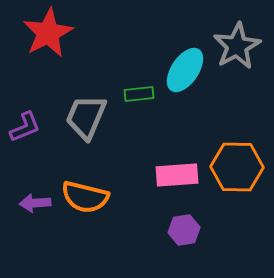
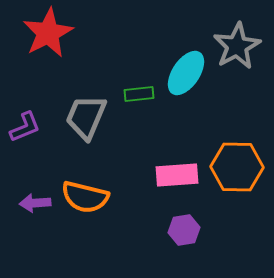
cyan ellipse: moved 1 px right, 3 px down
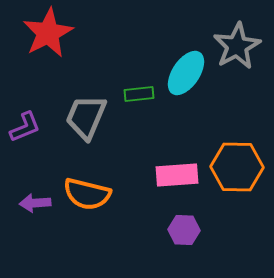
orange semicircle: moved 2 px right, 3 px up
purple hexagon: rotated 12 degrees clockwise
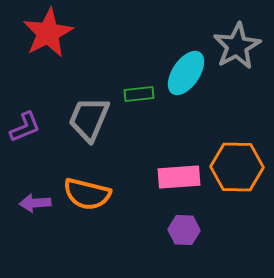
gray trapezoid: moved 3 px right, 2 px down
pink rectangle: moved 2 px right, 2 px down
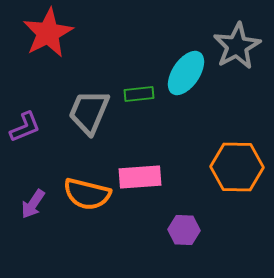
gray trapezoid: moved 7 px up
pink rectangle: moved 39 px left
purple arrow: moved 2 px left, 1 px down; rotated 52 degrees counterclockwise
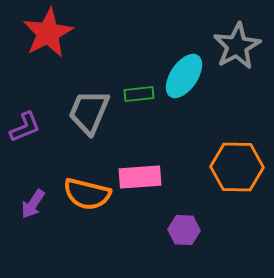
cyan ellipse: moved 2 px left, 3 px down
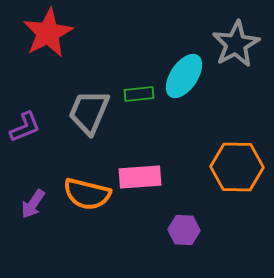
gray star: moved 1 px left, 2 px up
